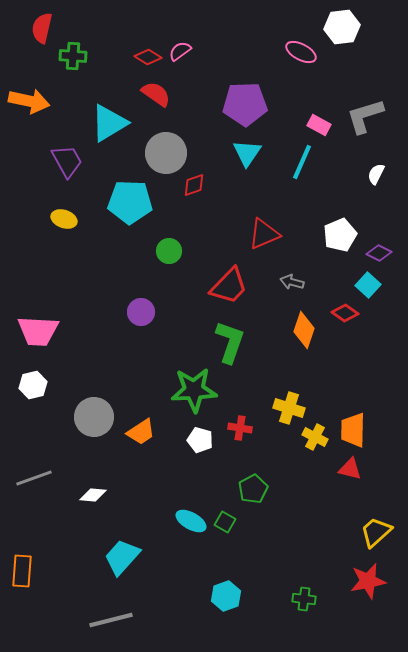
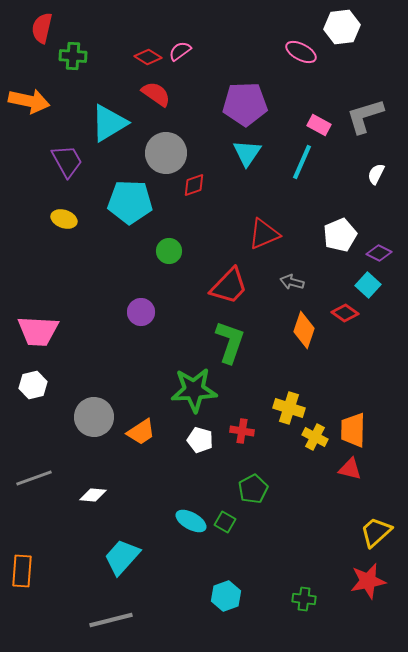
red cross at (240, 428): moved 2 px right, 3 px down
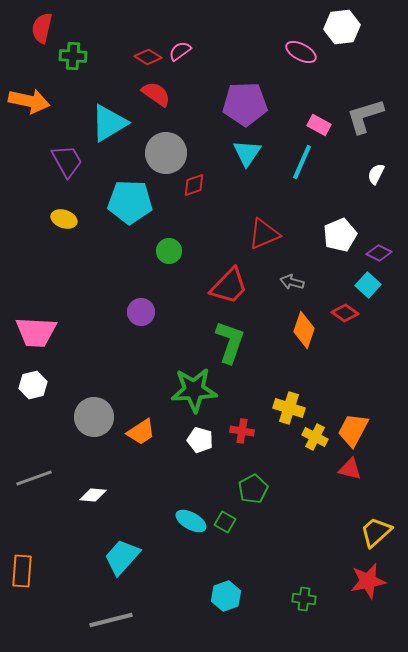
pink trapezoid at (38, 331): moved 2 px left, 1 px down
orange trapezoid at (353, 430): rotated 27 degrees clockwise
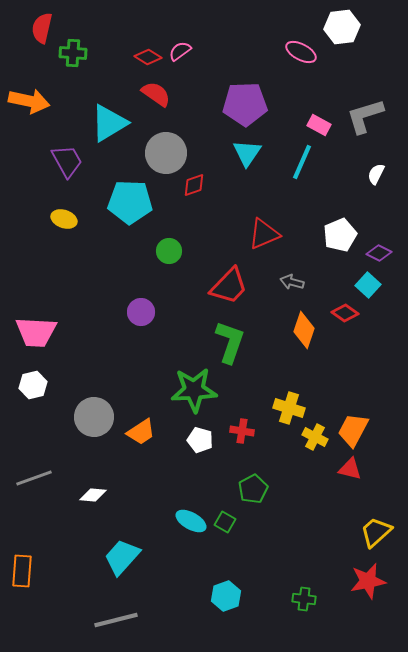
green cross at (73, 56): moved 3 px up
gray line at (111, 620): moved 5 px right
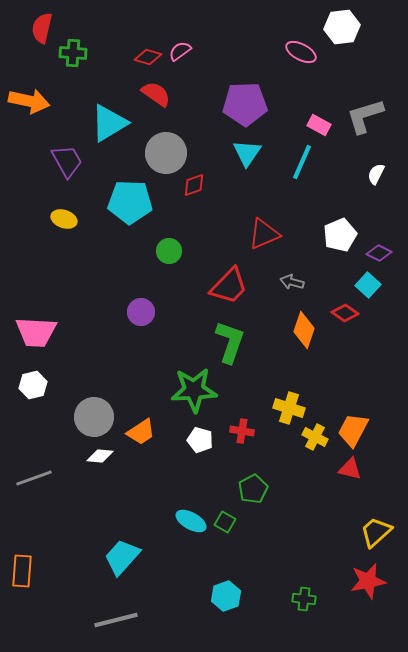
red diamond at (148, 57): rotated 16 degrees counterclockwise
white diamond at (93, 495): moved 7 px right, 39 px up
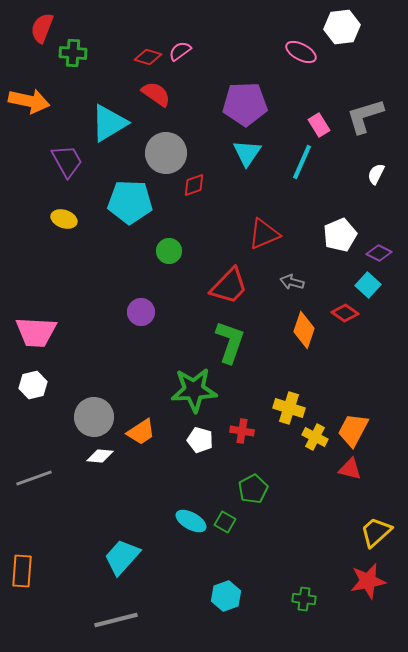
red semicircle at (42, 28): rotated 8 degrees clockwise
pink rectangle at (319, 125): rotated 30 degrees clockwise
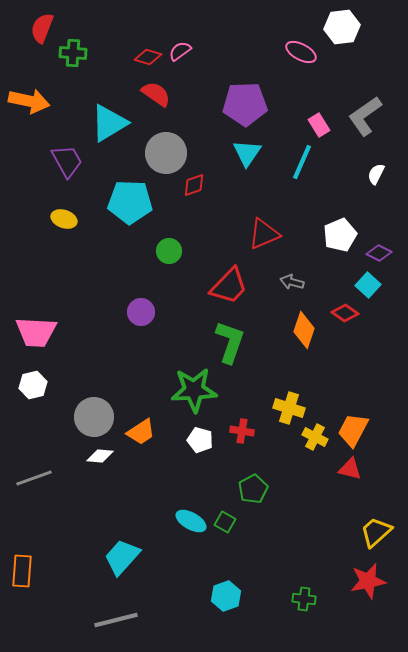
gray L-shape at (365, 116): rotated 18 degrees counterclockwise
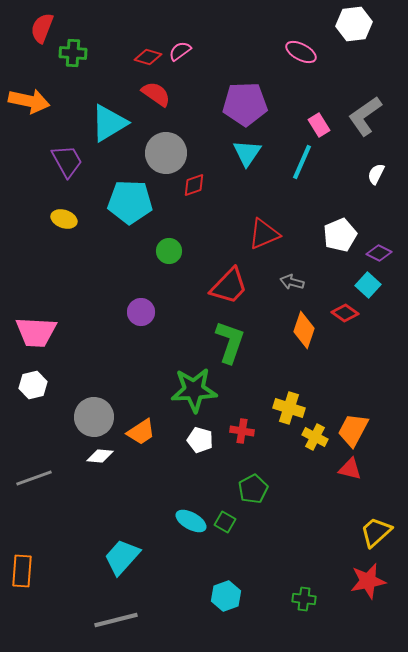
white hexagon at (342, 27): moved 12 px right, 3 px up
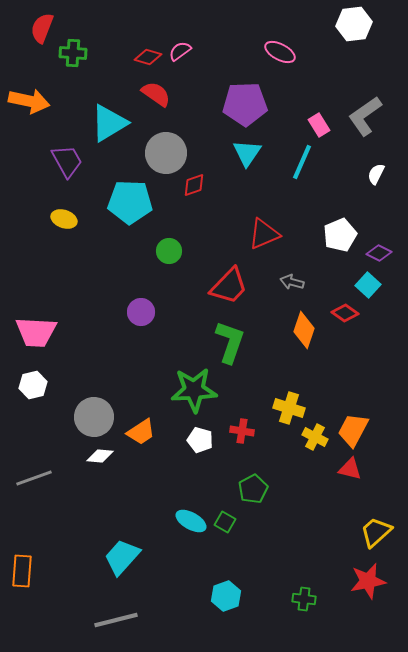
pink ellipse at (301, 52): moved 21 px left
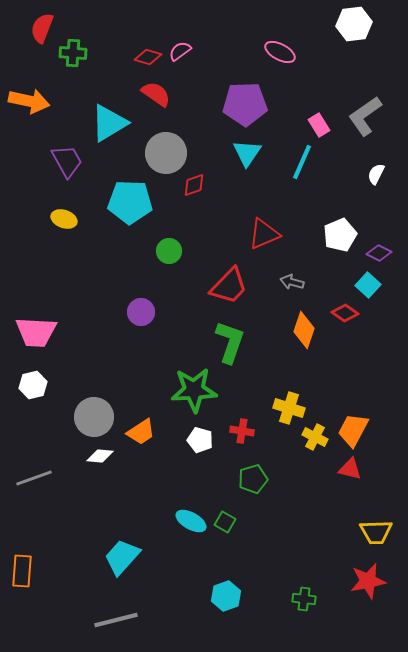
green pentagon at (253, 489): moved 10 px up; rotated 12 degrees clockwise
yellow trapezoid at (376, 532): rotated 140 degrees counterclockwise
